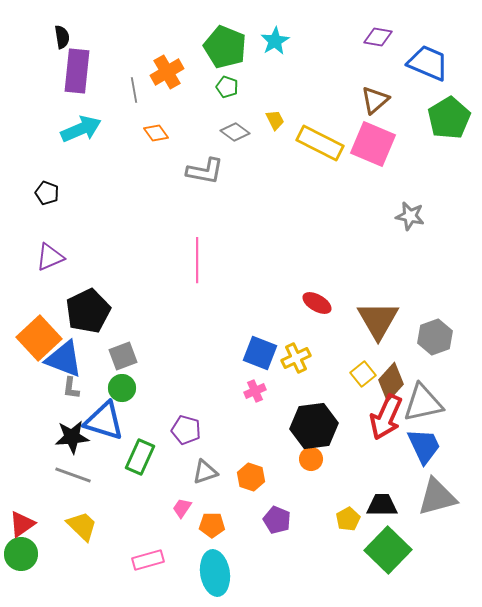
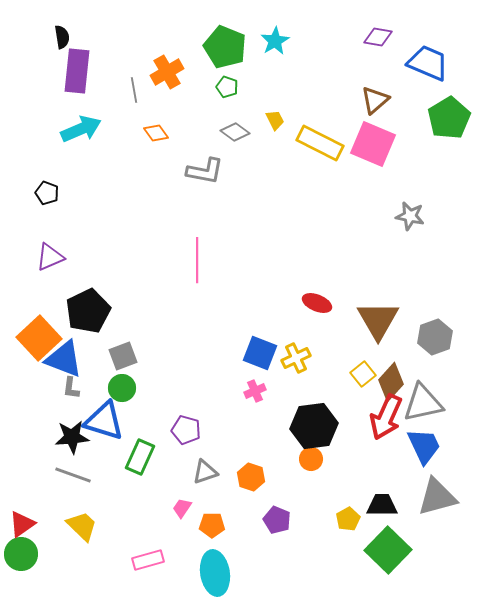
red ellipse at (317, 303): rotated 8 degrees counterclockwise
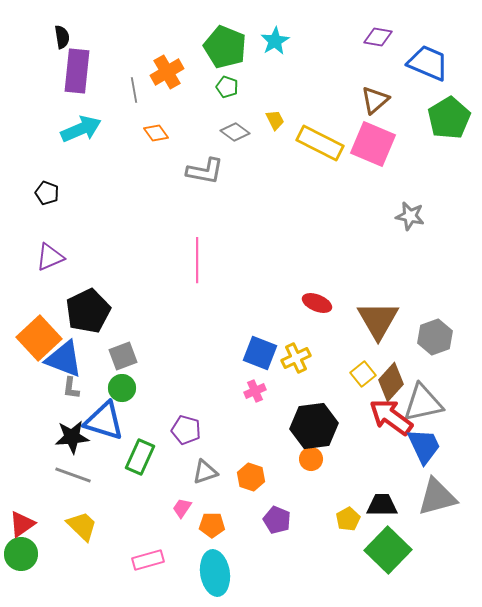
red arrow at (386, 417): moved 5 px right; rotated 102 degrees clockwise
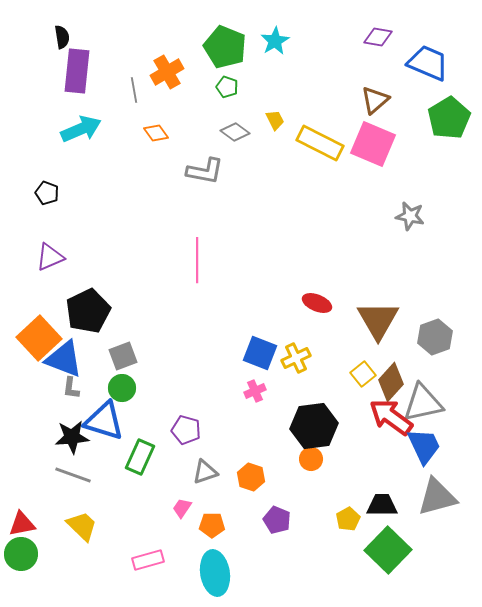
red triangle at (22, 524): rotated 24 degrees clockwise
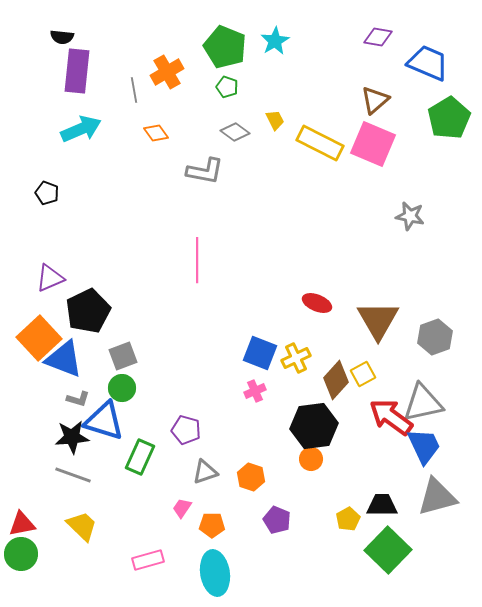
black semicircle at (62, 37): rotated 105 degrees clockwise
purple triangle at (50, 257): moved 21 px down
yellow square at (363, 374): rotated 10 degrees clockwise
brown diamond at (391, 382): moved 55 px left, 2 px up
gray L-shape at (71, 388): moved 7 px right, 11 px down; rotated 80 degrees counterclockwise
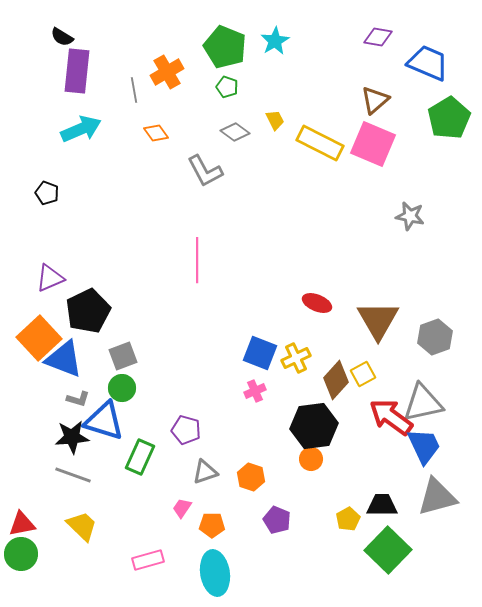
black semicircle at (62, 37): rotated 25 degrees clockwise
gray L-shape at (205, 171): rotated 51 degrees clockwise
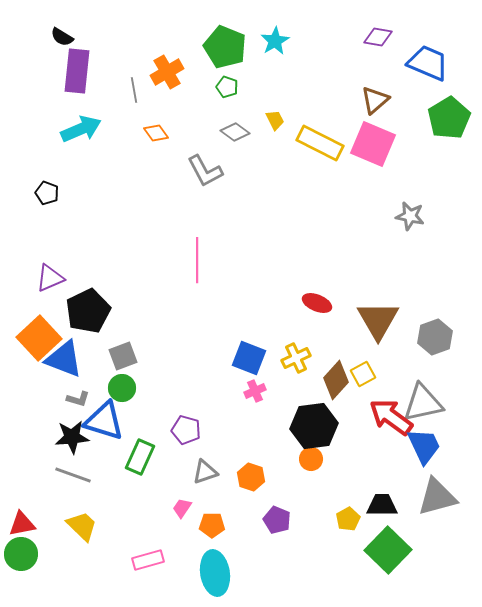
blue square at (260, 353): moved 11 px left, 5 px down
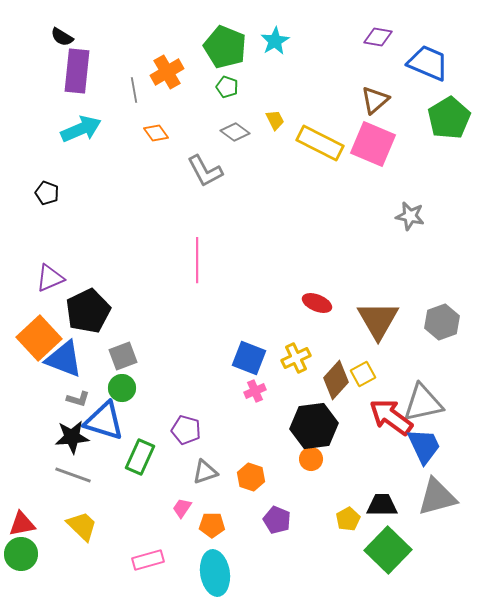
gray hexagon at (435, 337): moved 7 px right, 15 px up
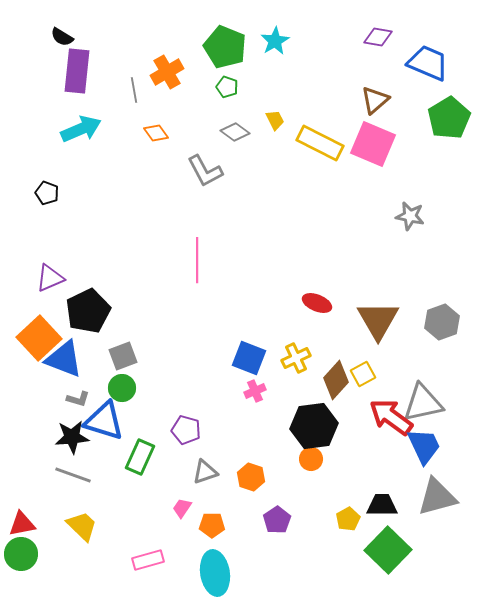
purple pentagon at (277, 520): rotated 16 degrees clockwise
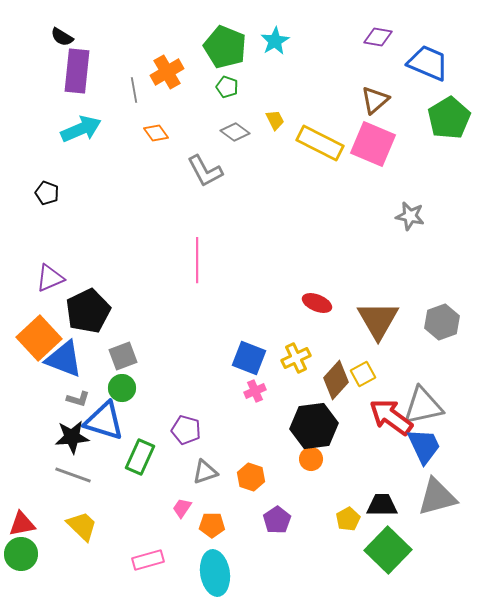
gray triangle at (423, 403): moved 3 px down
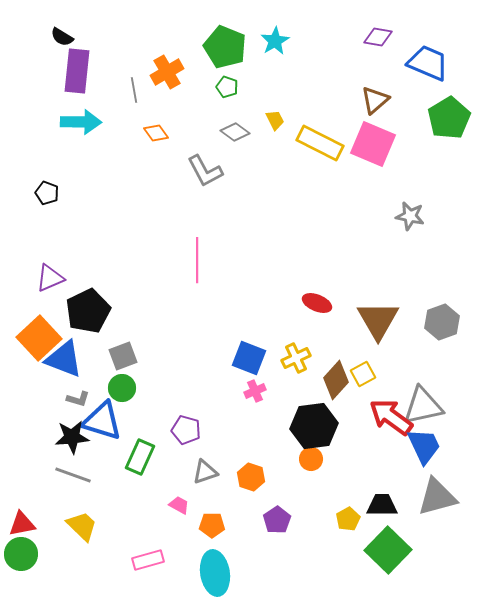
cyan arrow at (81, 129): moved 7 px up; rotated 24 degrees clockwise
blue triangle at (104, 421): moved 2 px left
pink trapezoid at (182, 508): moved 3 px left, 3 px up; rotated 85 degrees clockwise
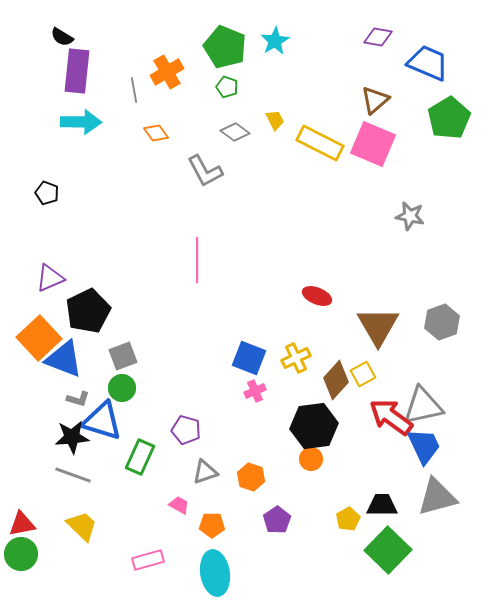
red ellipse at (317, 303): moved 7 px up
brown triangle at (378, 320): moved 6 px down
